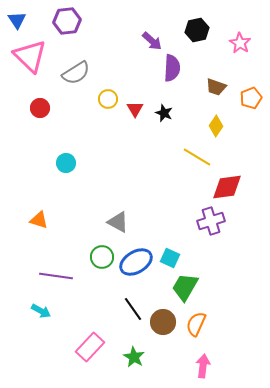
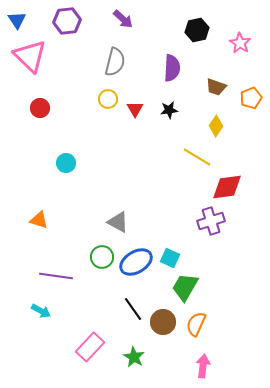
purple arrow: moved 29 px left, 22 px up
gray semicircle: moved 39 px right, 11 px up; rotated 44 degrees counterclockwise
black star: moved 5 px right, 3 px up; rotated 30 degrees counterclockwise
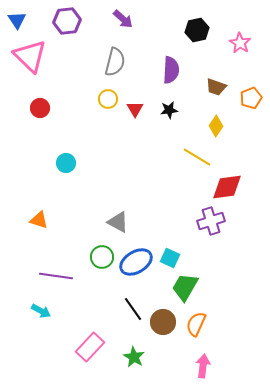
purple semicircle: moved 1 px left, 2 px down
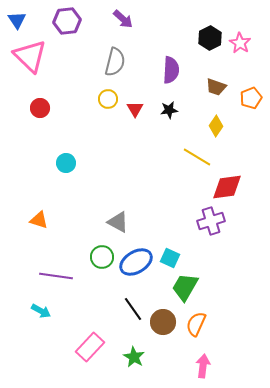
black hexagon: moved 13 px right, 8 px down; rotated 15 degrees counterclockwise
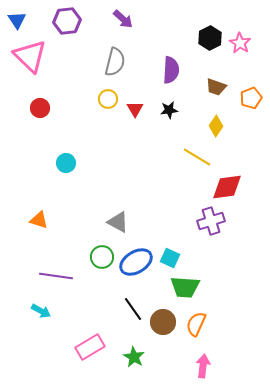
green trapezoid: rotated 116 degrees counterclockwise
pink rectangle: rotated 16 degrees clockwise
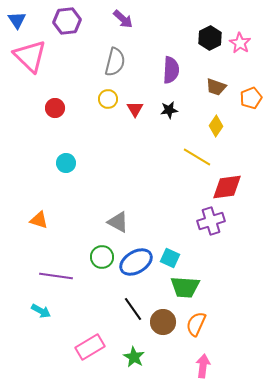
red circle: moved 15 px right
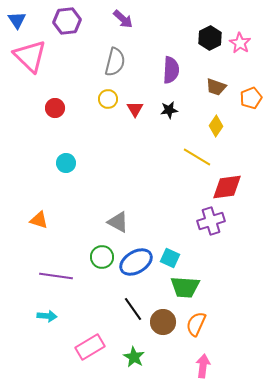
cyan arrow: moved 6 px right, 5 px down; rotated 24 degrees counterclockwise
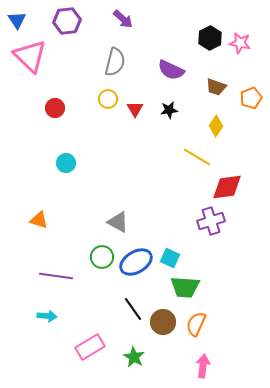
pink star: rotated 20 degrees counterclockwise
purple semicircle: rotated 112 degrees clockwise
